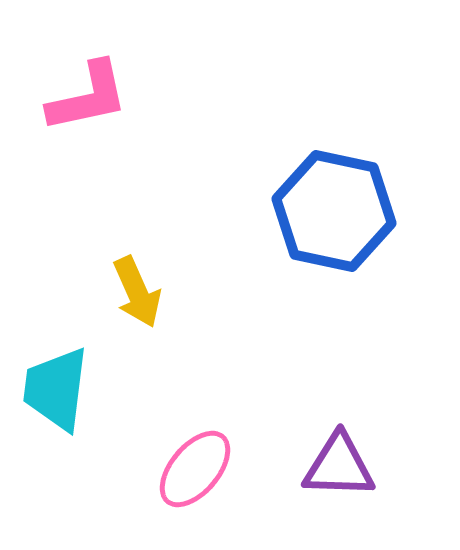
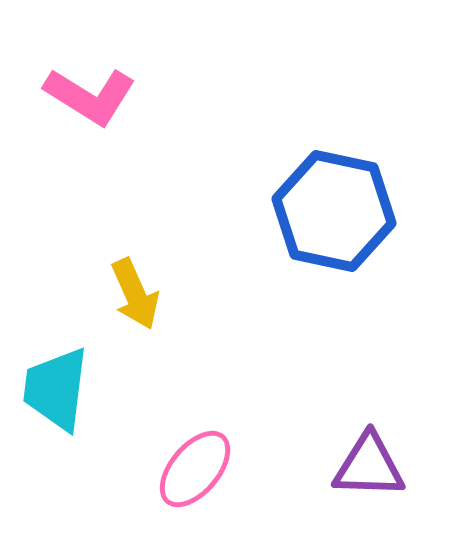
pink L-shape: moved 2 px right, 1 px up; rotated 44 degrees clockwise
yellow arrow: moved 2 px left, 2 px down
purple triangle: moved 30 px right
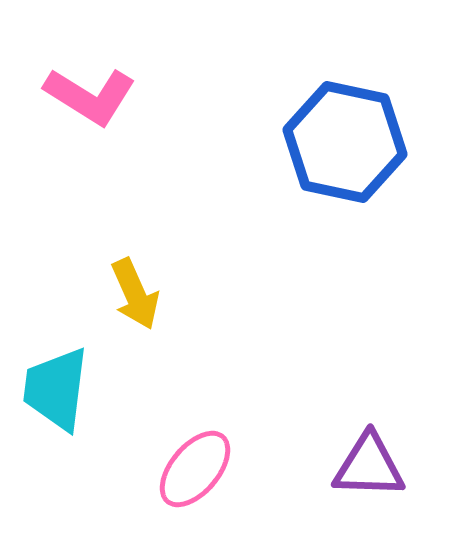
blue hexagon: moved 11 px right, 69 px up
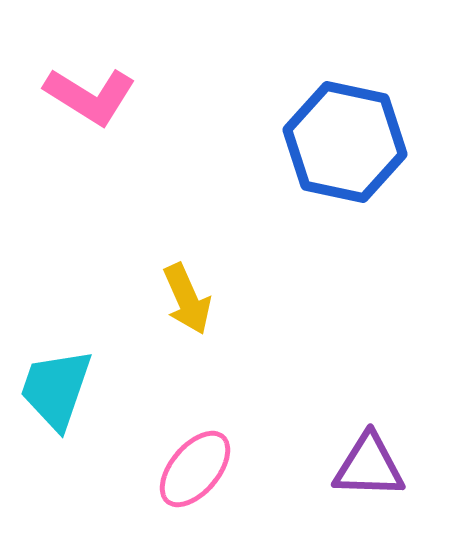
yellow arrow: moved 52 px right, 5 px down
cyan trapezoid: rotated 12 degrees clockwise
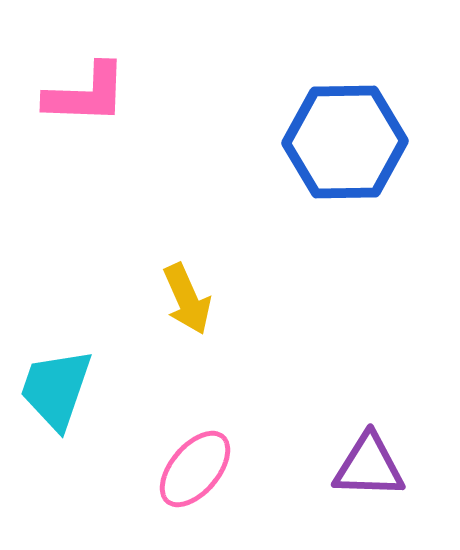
pink L-shape: moved 4 px left, 2 px up; rotated 30 degrees counterclockwise
blue hexagon: rotated 13 degrees counterclockwise
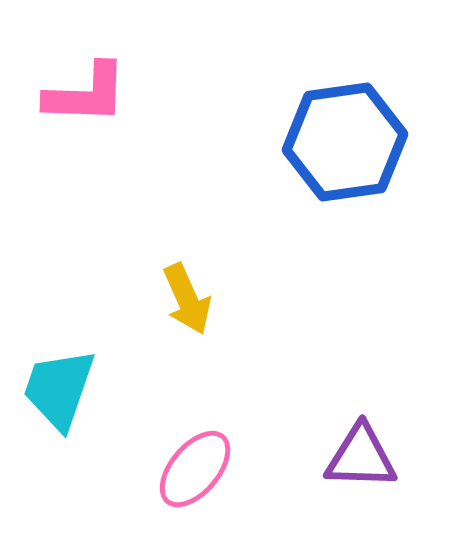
blue hexagon: rotated 7 degrees counterclockwise
cyan trapezoid: moved 3 px right
purple triangle: moved 8 px left, 9 px up
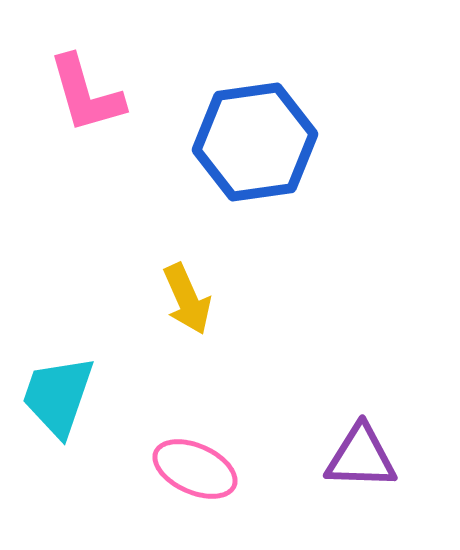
pink L-shape: rotated 72 degrees clockwise
blue hexagon: moved 90 px left
cyan trapezoid: moved 1 px left, 7 px down
pink ellipse: rotated 74 degrees clockwise
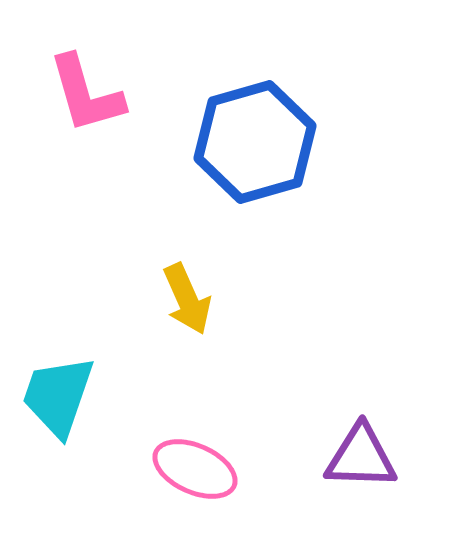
blue hexagon: rotated 8 degrees counterclockwise
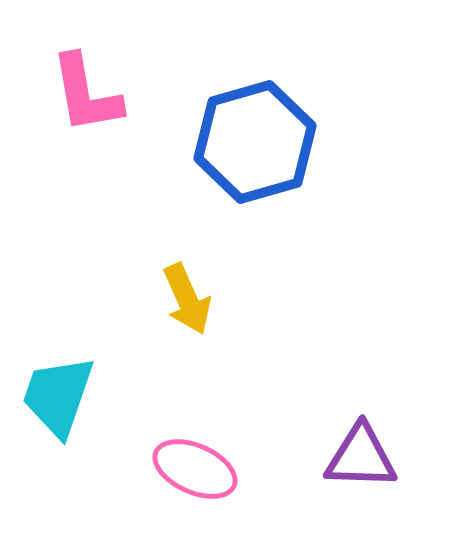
pink L-shape: rotated 6 degrees clockwise
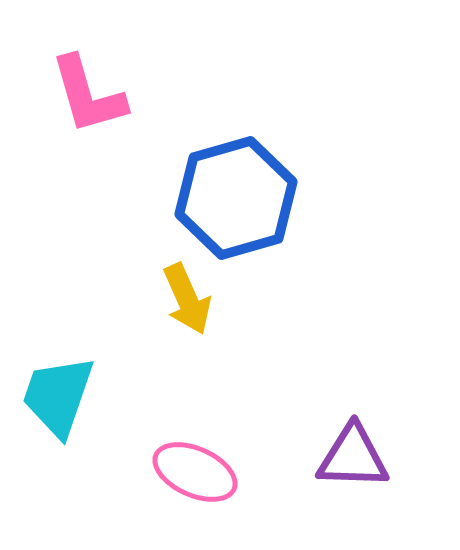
pink L-shape: moved 2 px right, 1 px down; rotated 6 degrees counterclockwise
blue hexagon: moved 19 px left, 56 px down
purple triangle: moved 8 px left
pink ellipse: moved 3 px down
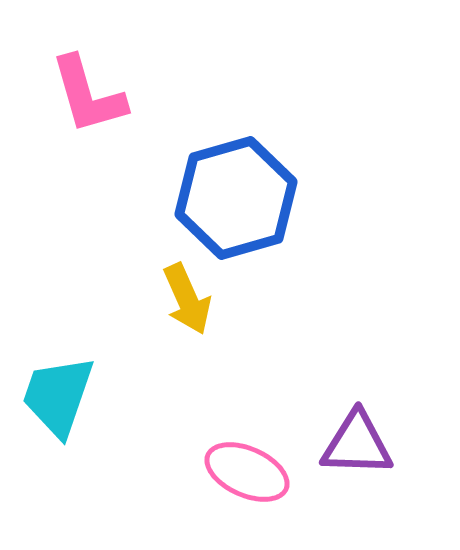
purple triangle: moved 4 px right, 13 px up
pink ellipse: moved 52 px right
